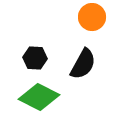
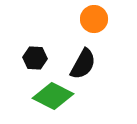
orange circle: moved 2 px right, 2 px down
green diamond: moved 14 px right, 1 px up
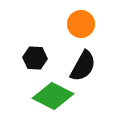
orange circle: moved 13 px left, 5 px down
black semicircle: moved 2 px down
